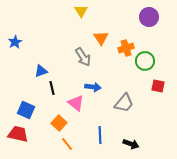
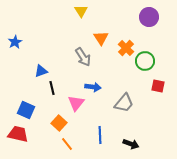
orange cross: rotated 28 degrees counterclockwise
pink triangle: rotated 30 degrees clockwise
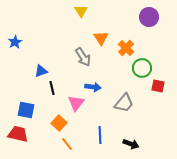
green circle: moved 3 px left, 7 px down
blue square: rotated 12 degrees counterclockwise
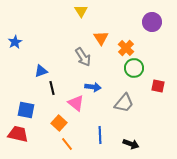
purple circle: moved 3 px right, 5 px down
green circle: moved 8 px left
pink triangle: rotated 30 degrees counterclockwise
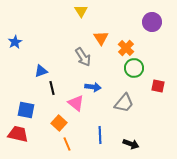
orange line: rotated 16 degrees clockwise
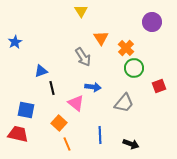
red square: moved 1 px right; rotated 32 degrees counterclockwise
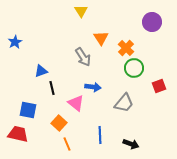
blue square: moved 2 px right
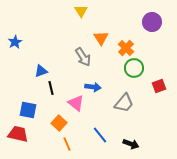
black line: moved 1 px left
blue line: rotated 36 degrees counterclockwise
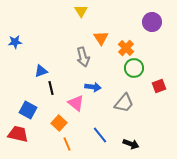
blue star: rotated 24 degrees clockwise
gray arrow: rotated 18 degrees clockwise
blue square: rotated 18 degrees clockwise
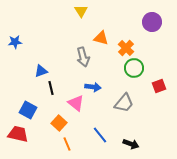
orange triangle: rotated 42 degrees counterclockwise
